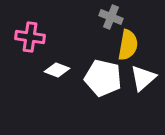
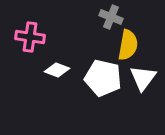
white triangle: rotated 12 degrees counterclockwise
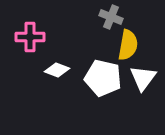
pink cross: rotated 8 degrees counterclockwise
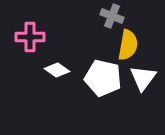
gray cross: moved 1 px right, 1 px up
white diamond: rotated 15 degrees clockwise
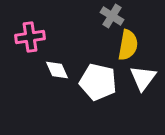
gray cross: rotated 10 degrees clockwise
pink cross: rotated 8 degrees counterclockwise
white diamond: rotated 30 degrees clockwise
white pentagon: moved 5 px left, 4 px down
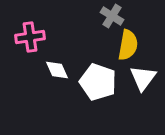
white pentagon: rotated 6 degrees clockwise
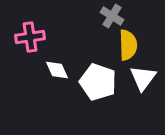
yellow semicircle: rotated 12 degrees counterclockwise
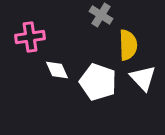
gray cross: moved 11 px left, 1 px up
white triangle: rotated 20 degrees counterclockwise
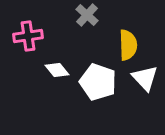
gray cross: moved 14 px left; rotated 10 degrees clockwise
pink cross: moved 2 px left, 1 px up
white diamond: rotated 15 degrees counterclockwise
white triangle: moved 2 px right
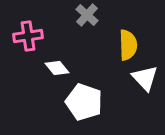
white diamond: moved 2 px up
white pentagon: moved 14 px left, 20 px down
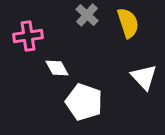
yellow semicircle: moved 22 px up; rotated 16 degrees counterclockwise
white diamond: rotated 10 degrees clockwise
white triangle: moved 1 px left, 1 px up
